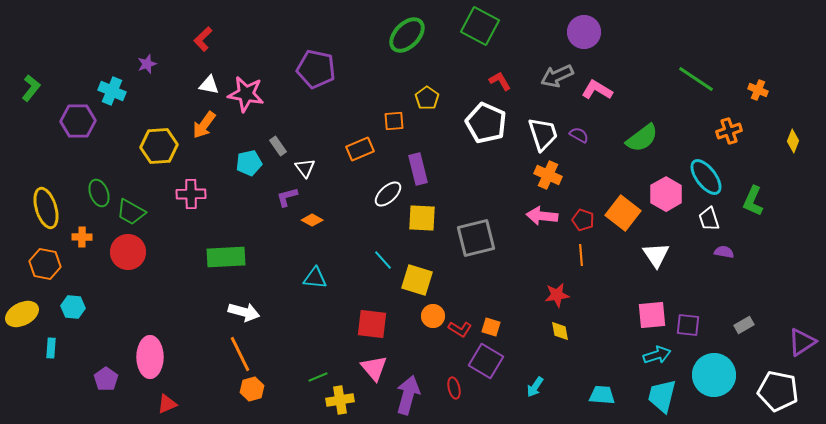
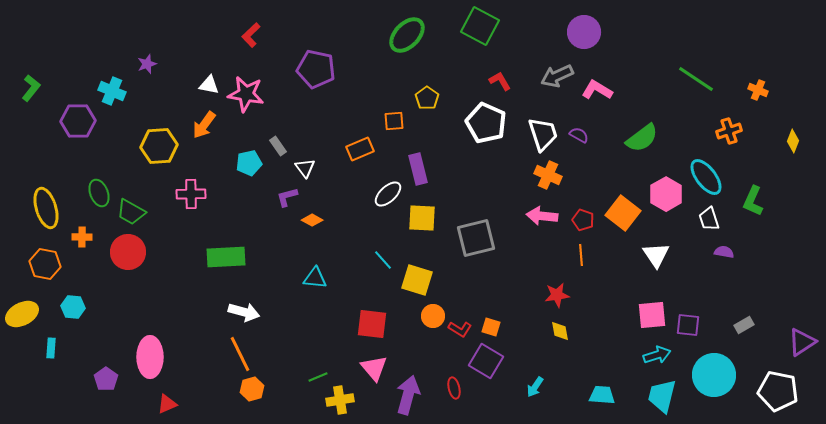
red L-shape at (203, 39): moved 48 px right, 4 px up
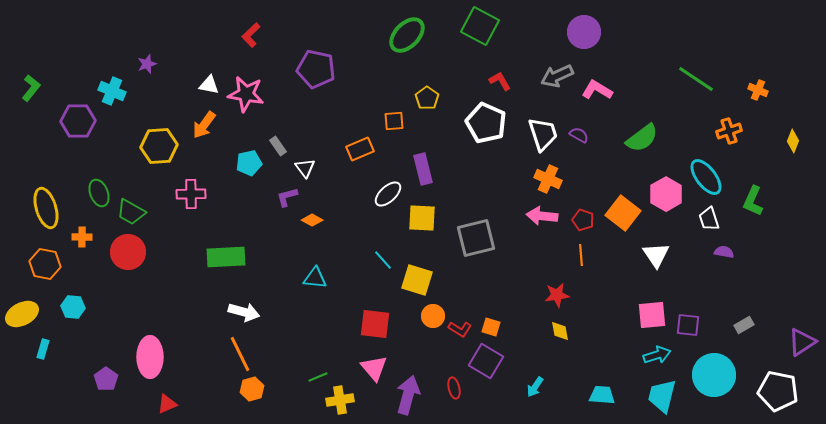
purple rectangle at (418, 169): moved 5 px right
orange cross at (548, 175): moved 4 px down
red square at (372, 324): moved 3 px right
cyan rectangle at (51, 348): moved 8 px left, 1 px down; rotated 12 degrees clockwise
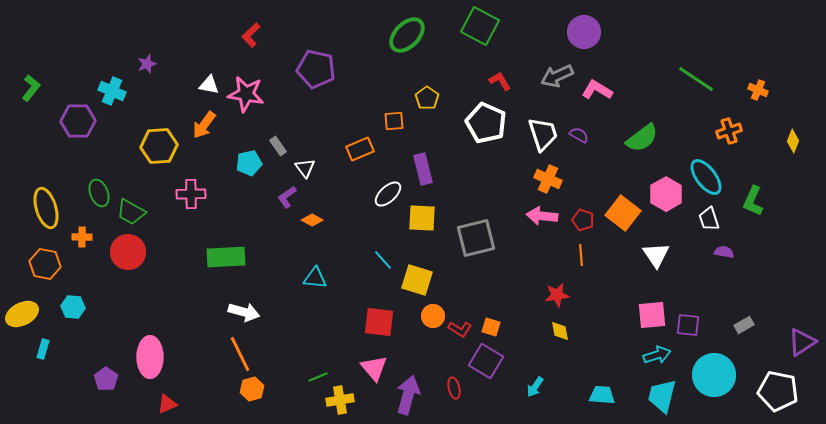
purple L-shape at (287, 197): rotated 20 degrees counterclockwise
red square at (375, 324): moved 4 px right, 2 px up
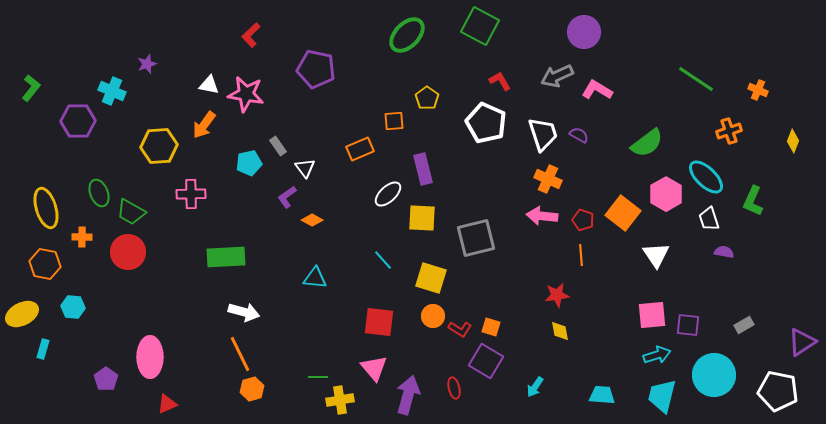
green semicircle at (642, 138): moved 5 px right, 5 px down
cyan ellipse at (706, 177): rotated 9 degrees counterclockwise
yellow square at (417, 280): moved 14 px right, 2 px up
green line at (318, 377): rotated 24 degrees clockwise
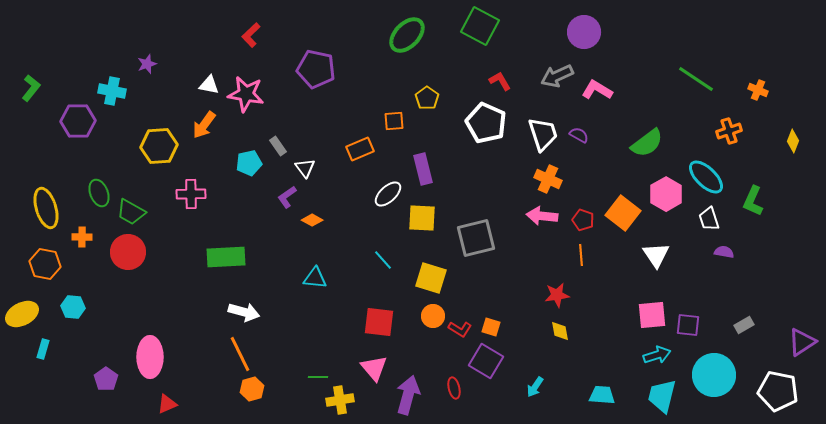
cyan cross at (112, 91): rotated 12 degrees counterclockwise
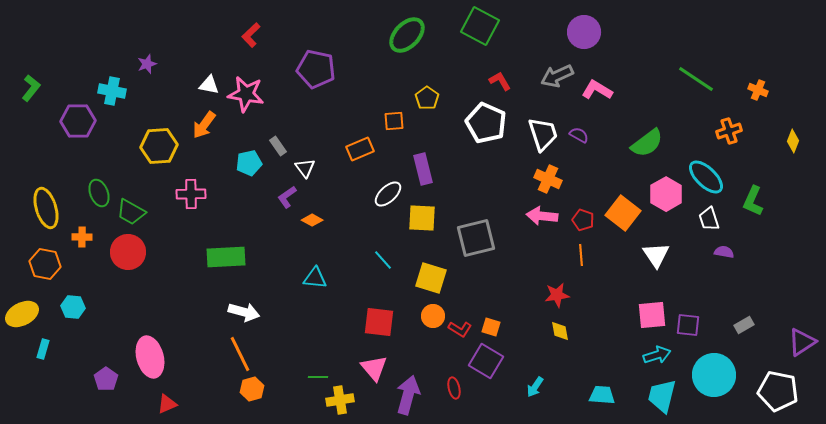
pink ellipse at (150, 357): rotated 15 degrees counterclockwise
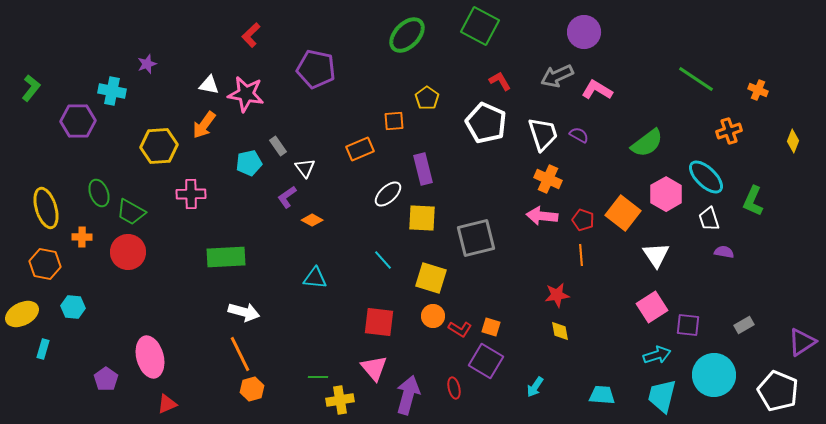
pink square at (652, 315): moved 8 px up; rotated 28 degrees counterclockwise
white pentagon at (778, 391): rotated 12 degrees clockwise
